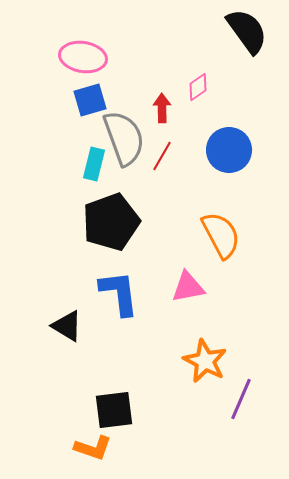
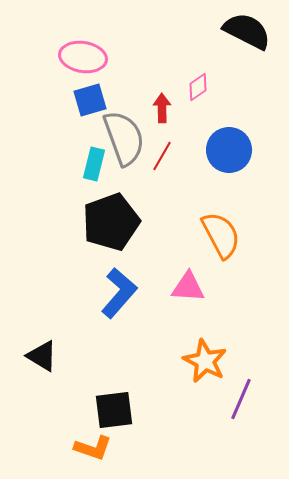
black semicircle: rotated 27 degrees counterclockwise
pink triangle: rotated 15 degrees clockwise
blue L-shape: rotated 48 degrees clockwise
black triangle: moved 25 px left, 30 px down
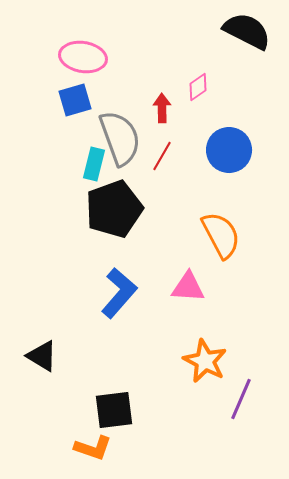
blue square: moved 15 px left
gray semicircle: moved 4 px left
black pentagon: moved 3 px right, 13 px up
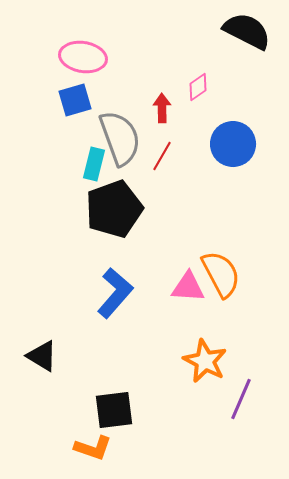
blue circle: moved 4 px right, 6 px up
orange semicircle: moved 39 px down
blue L-shape: moved 4 px left
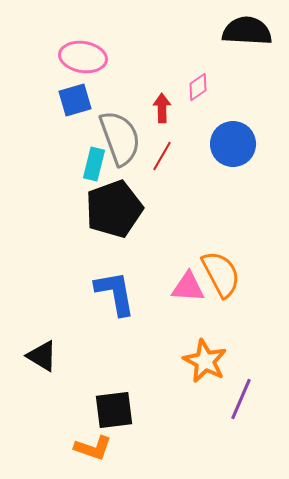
black semicircle: rotated 24 degrees counterclockwise
blue L-shape: rotated 51 degrees counterclockwise
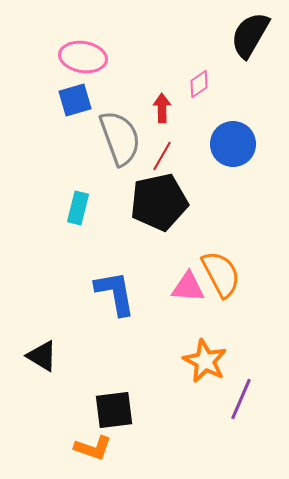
black semicircle: moved 3 px right, 4 px down; rotated 63 degrees counterclockwise
pink diamond: moved 1 px right, 3 px up
cyan rectangle: moved 16 px left, 44 px down
black pentagon: moved 45 px right, 7 px up; rotated 8 degrees clockwise
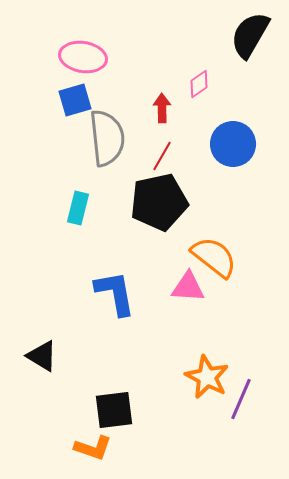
gray semicircle: moved 13 px left; rotated 14 degrees clockwise
orange semicircle: moved 7 px left, 17 px up; rotated 24 degrees counterclockwise
orange star: moved 2 px right, 16 px down
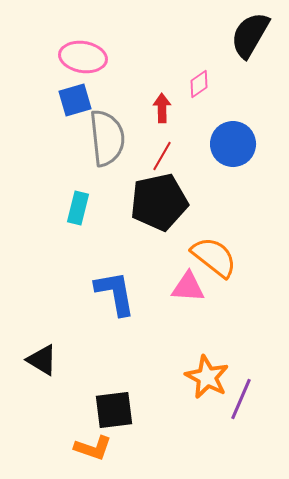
black triangle: moved 4 px down
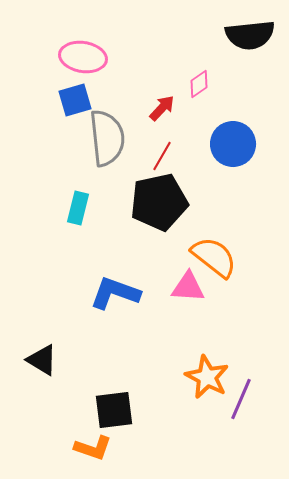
black semicircle: rotated 126 degrees counterclockwise
red arrow: rotated 44 degrees clockwise
blue L-shape: rotated 60 degrees counterclockwise
